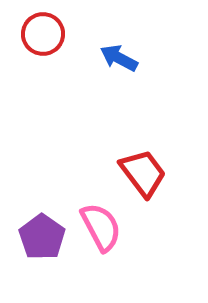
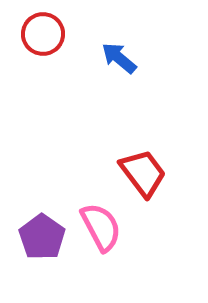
blue arrow: rotated 12 degrees clockwise
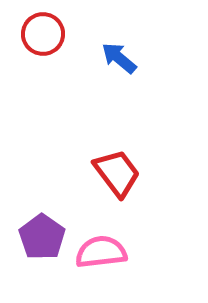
red trapezoid: moved 26 px left
pink semicircle: moved 25 px down; rotated 69 degrees counterclockwise
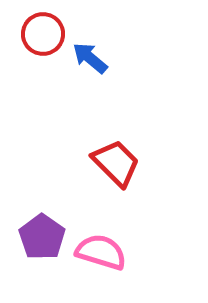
blue arrow: moved 29 px left
red trapezoid: moved 1 px left, 10 px up; rotated 8 degrees counterclockwise
pink semicircle: rotated 24 degrees clockwise
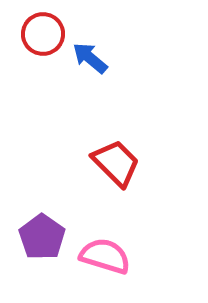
pink semicircle: moved 4 px right, 4 px down
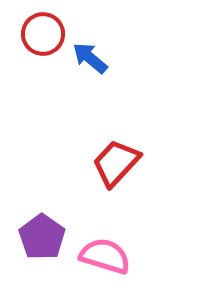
red trapezoid: rotated 92 degrees counterclockwise
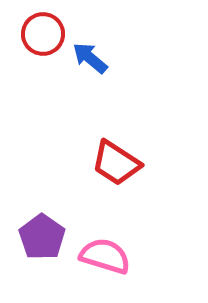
red trapezoid: rotated 100 degrees counterclockwise
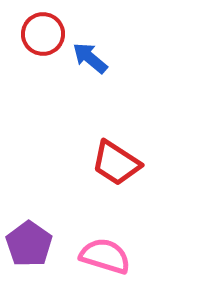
purple pentagon: moved 13 px left, 7 px down
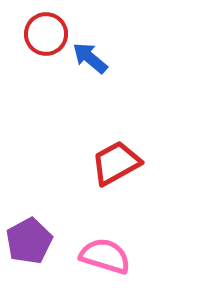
red circle: moved 3 px right
red trapezoid: rotated 118 degrees clockwise
purple pentagon: moved 3 px up; rotated 9 degrees clockwise
